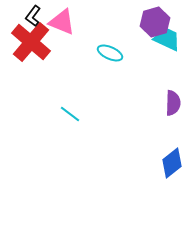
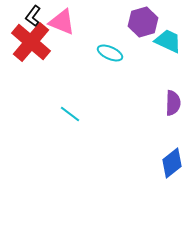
purple hexagon: moved 12 px left
cyan trapezoid: moved 1 px right, 2 px down
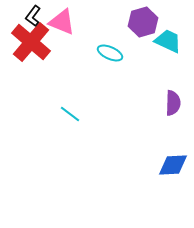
blue diamond: moved 1 px right, 2 px down; rotated 36 degrees clockwise
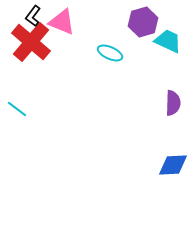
cyan line: moved 53 px left, 5 px up
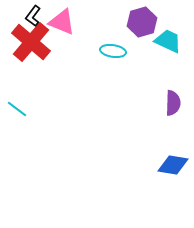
purple hexagon: moved 1 px left
cyan ellipse: moved 3 px right, 2 px up; rotated 15 degrees counterclockwise
blue diamond: rotated 12 degrees clockwise
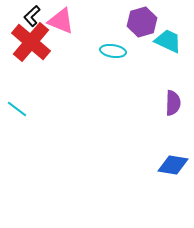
black L-shape: moved 1 px left; rotated 10 degrees clockwise
pink triangle: moved 1 px left, 1 px up
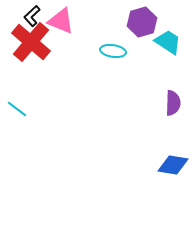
cyan trapezoid: moved 1 px down; rotated 8 degrees clockwise
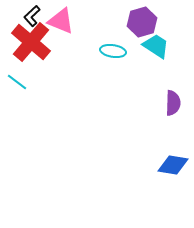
cyan trapezoid: moved 12 px left, 4 px down
cyan line: moved 27 px up
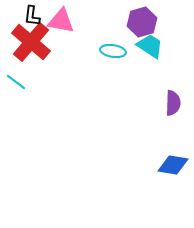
black L-shape: rotated 40 degrees counterclockwise
pink triangle: rotated 12 degrees counterclockwise
cyan trapezoid: moved 6 px left
cyan line: moved 1 px left
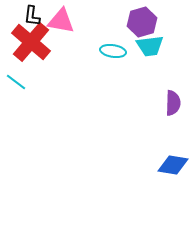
cyan trapezoid: rotated 140 degrees clockwise
